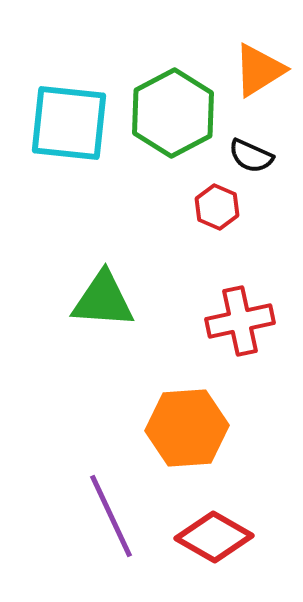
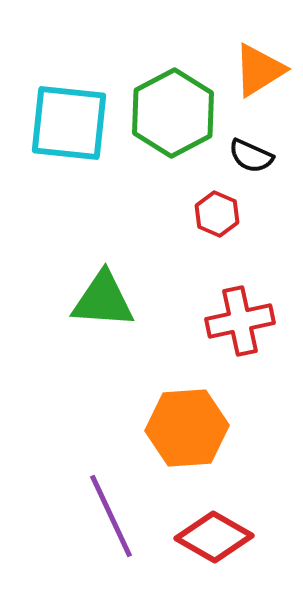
red hexagon: moved 7 px down
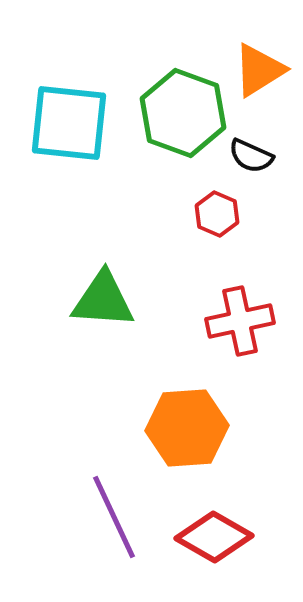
green hexagon: moved 10 px right; rotated 12 degrees counterclockwise
purple line: moved 3 px right, 1 px down
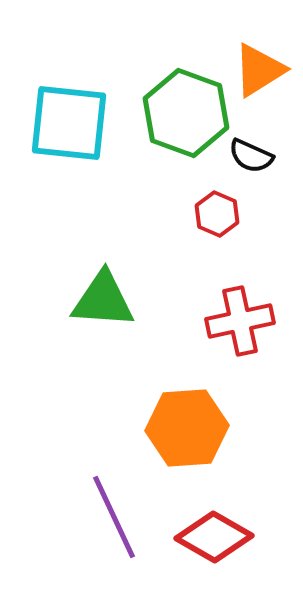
green hexagon: moved 3 px right
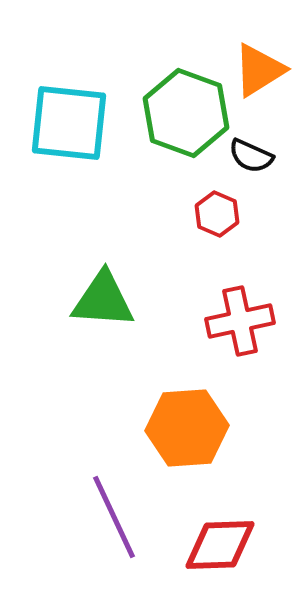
red diamond: moved 6 px right, 8 px down; rotated 32 degrees counterclockwise
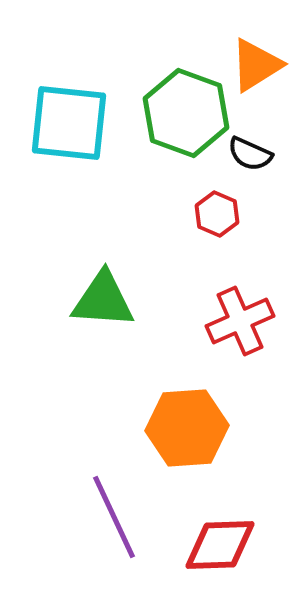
orange triangle: moved 3 px left, 5 px up
black semicircle: moved 1 px left, 2 px up
red cross: rotated 12 degrees counterclockwise
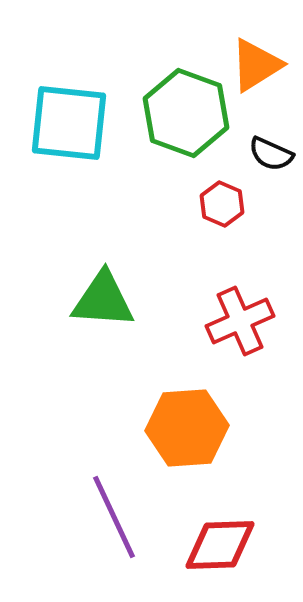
black semicircle: moved 21 px right
red hexagon: moved 5 px right, 10 px up
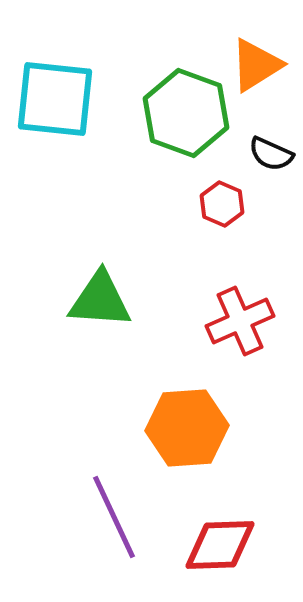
cyan square: moved 14 px left, 24 px up
green triangle: moved 3 px left
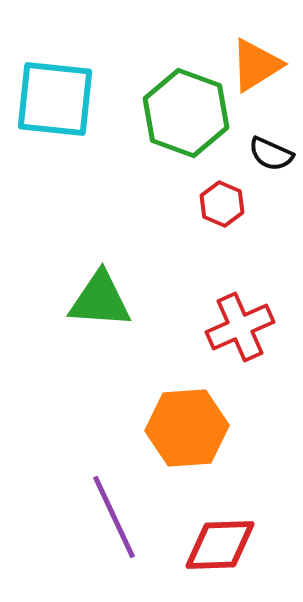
red cross: moved 6 px down
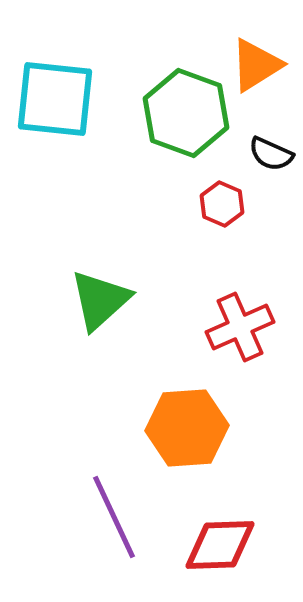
green triangle: rotated 46 degrees counterclockwise
